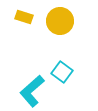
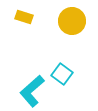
yellow circle: moved 12 px right
cyan square: moved 2 px down
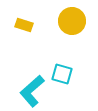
yellow rectangle: moved 8 px down
cyan square: rotated 20 degrees counterclockwise
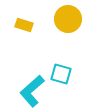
yellow circle: moved 4 px left, 2 px up
cyan square: moved 1 px left
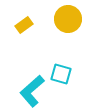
yellow rectangle: rotated 54 degrees counterclockwise
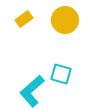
yellow circle: moved 3 px left, 1 px down
yellow rectangle: moved 6 px up
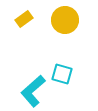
cyan square: moved 1 px right
cyan L-shape: moved 1 px right
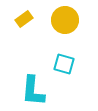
cyan square: moved 2 px right, 10 px up
cyan L-shape: rotated 44 degrees counterclockwise
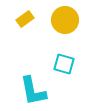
yellow rectangle: moved 1 px right
cyan L-shape: rotated 16 degrees counterclockwise
